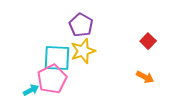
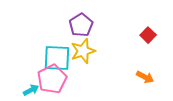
purple pentagon: rotated 10 degrees clockwise
red square: moved 6 px up
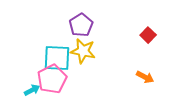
yellow star: rotated 30 degrees clockwise
cyan arrow: moved 1 px right
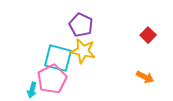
purple pentagon: rotated 15 degrees counterclockwise
cyan square: moved 1 px right; rotated 12 degrees clockwise
cyan arrow: rotated 133 degrees clockwise
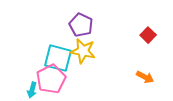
pink pentagon: moved 1 px left
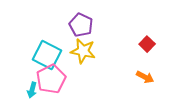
red square: moved 1 px left, 9 px down
cyan square: moved 11 px left, 3 px up; rotated 12 degrees clockwise
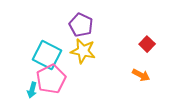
orange arrow: moved 4 px left, 2 px up
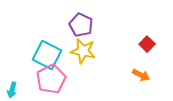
cyan arrow: moved 20 px left
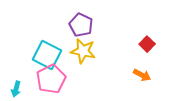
orange arrow: moved 1 px right
cyan arrow: moved 4 px right, 1 px up
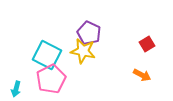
purple pentagon: moved 8 px right, 8 px down
red square: rotated 14 degrees clockwise
